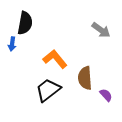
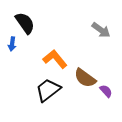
black semicircle: rotated 45 degrees counterclockwise
brown semicircle: rotated 50 degrees counterclockwise
purple semicircle: moved 4 px up
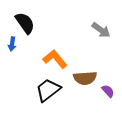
brown semicircle: rotated 40 degrees counterclockwise
purple semicircle: moved 2 px right
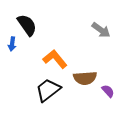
black semicircle: moved 2 px right, 2 px down
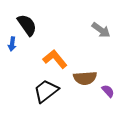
black trapezoid: moved 2 px left, 1 px down
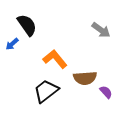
blue arrow: rotated 40 degrees clockwise
purple semicircle: moved 2 px left, 1 px down
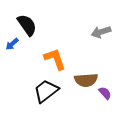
gray arrow: moved 2 px down; rotated 126 degrees clockwise
orange L-shape: rotated 20 degrees clockwise
brown semicircle: moved 1 px right, 2 px down
purple semicircle: moved 1 px left, 1 px down
